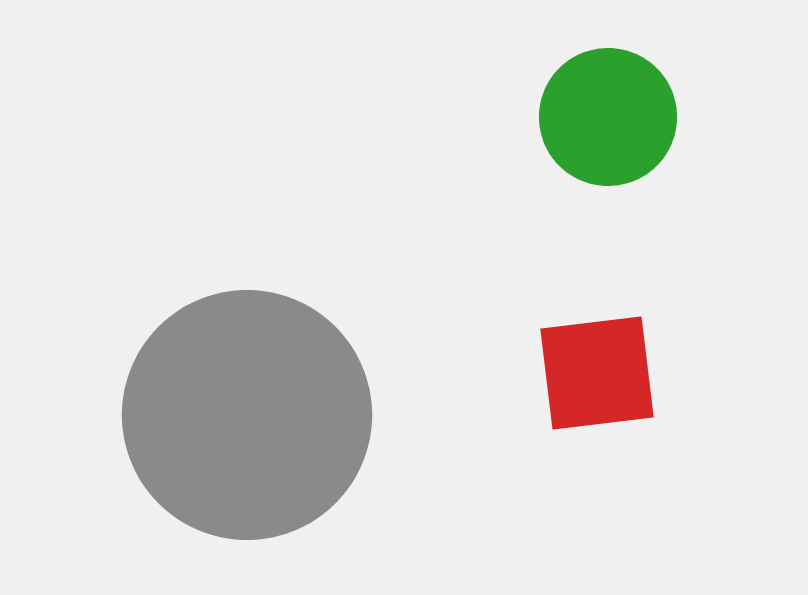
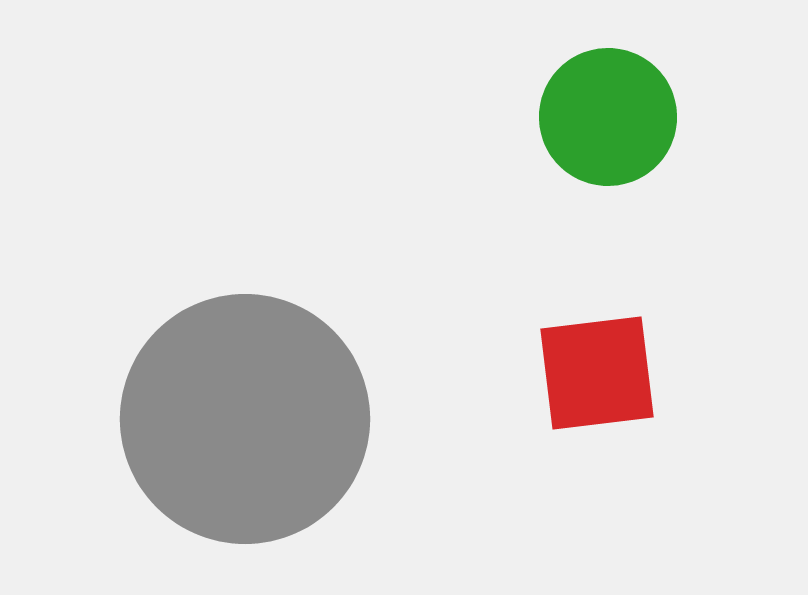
gray circle: moved 2 px left, 4 px down
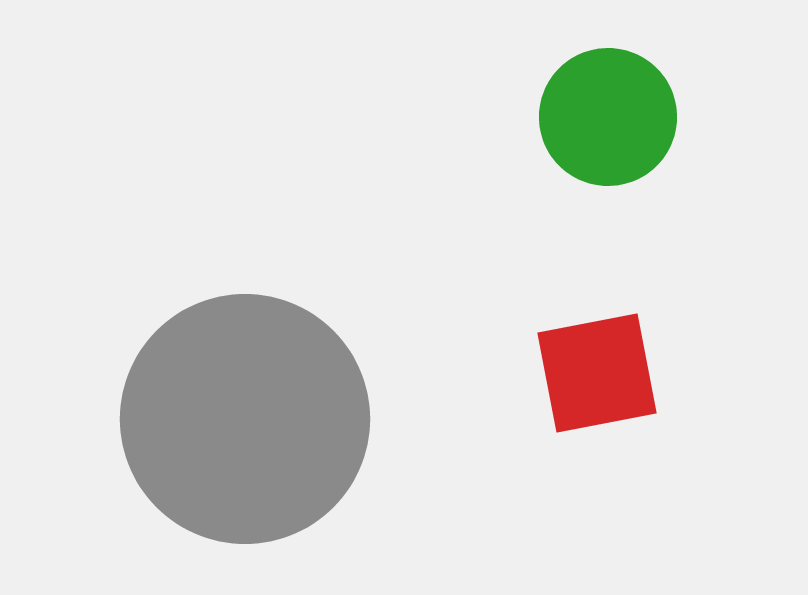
red square: rotated 4 degrees counterclockwise
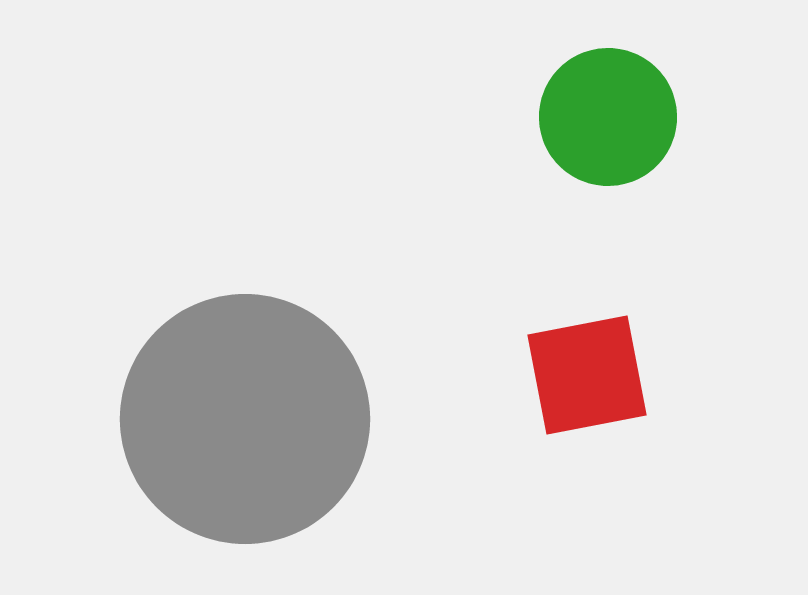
red square: moved 10 px left, 2 px down
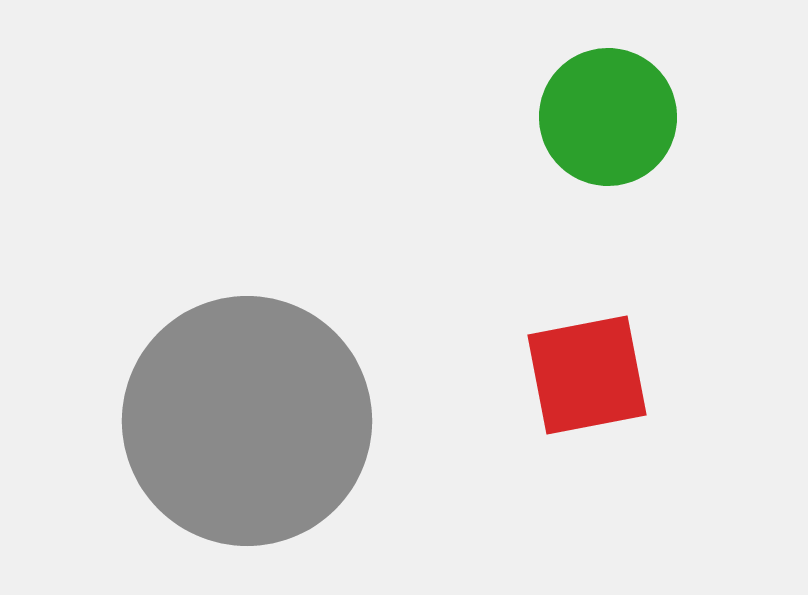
gray circle: moved 2 px right, 2 px down
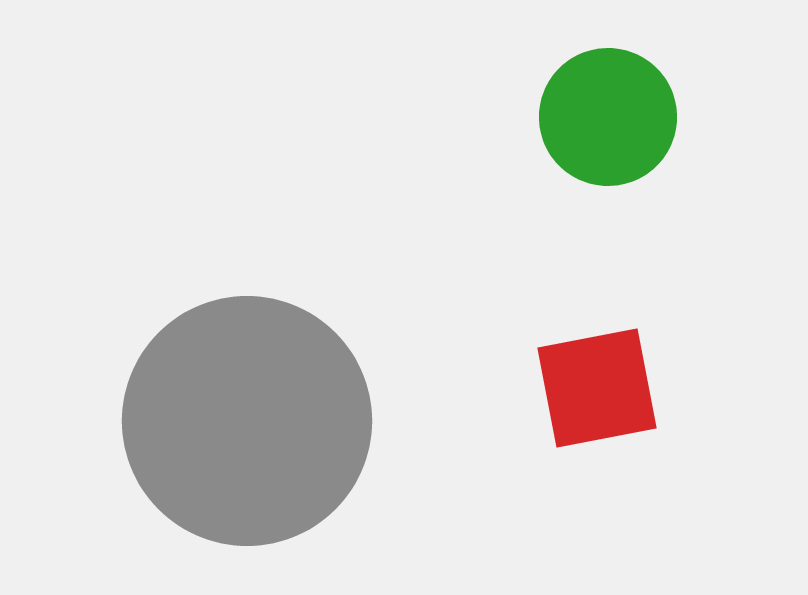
red square: moved 10 px right, 13 px down
